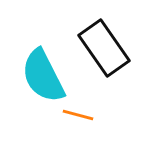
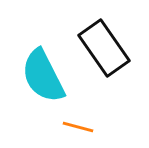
orange line: moved 12 px down
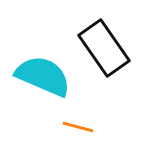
cyan semicircle: rotated 140 degrees clockwise
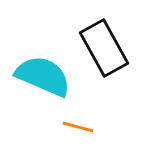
black rectangle: rotated 6 degrees clockwise
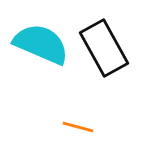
cyan semicircle: moved 2 px left, 32 px up
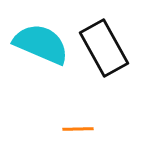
orange line: moved 2 px down; rotated 16 degrees counterclockwise
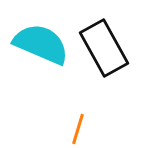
orange line: rotated 72 degrees counterclockwise
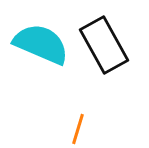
black rectangle: moved 3 px up
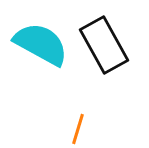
cyan semicircle: rotated 6 degrees clockwise
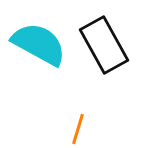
cyan semicircle: moved 2 px left
